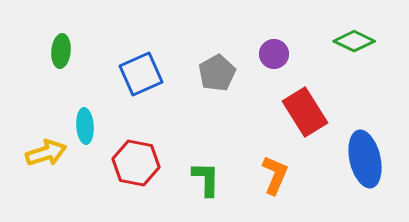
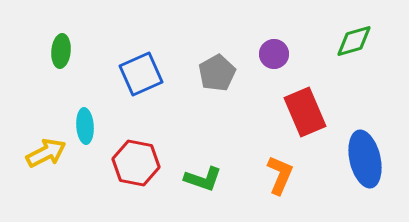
green diamond: rotated 42 degrees counterclockwise
red rectangle: rotated 9 degrees clockwise
yellow arrow: rotated 9 degrees counterclockwise
orange L-shape: moved 5 px right
green L-shape: moved 3 px left; rotated 108 degrees clockwise
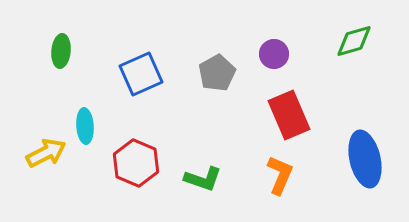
red rectangle: moved 16 px left, 3 px down
red hexagon: rotated 12 degrees clockwise
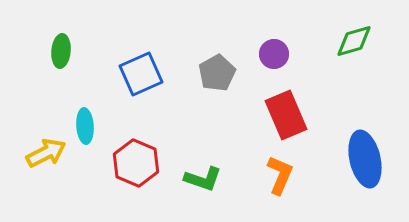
red rectangle: moved 3 px left
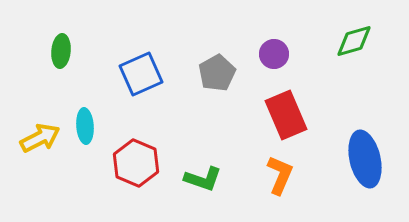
yellow arrow: moved 6 px left, 15 px up
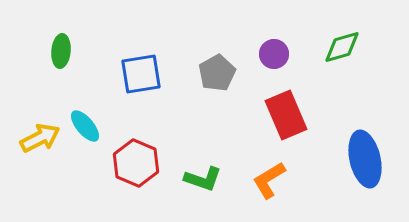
green diamond: moved 12 px left, 6 px down
blue square: rotated 15 degrees clockwise
cyan ellipse: rotated 36 degrees counterclockwise
orange L-shape: moved 11 px left, 5 px down; rotated 144 degrees counterclockwise
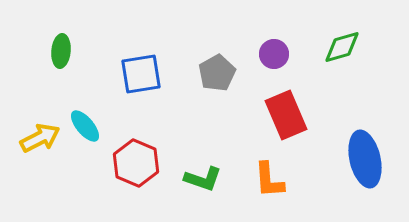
orange L-shape: rotated 63 degrees counterclockwise
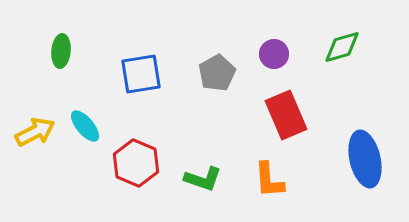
yellow arrow: moved 5 px left, 6 px up
